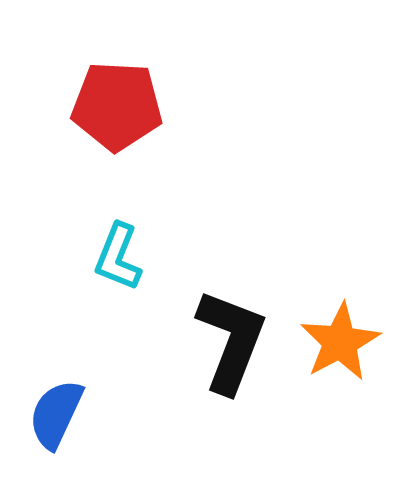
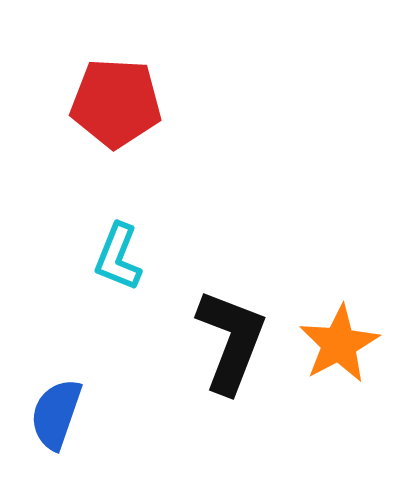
red pentagon: moved 1 px left, 3 px up
orange star: moved 1 px left, 2 px down
blue semicircle: rotated 6 degrees counterclockwise
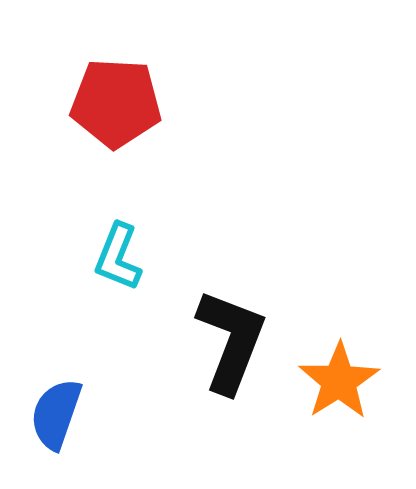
orange star: moved 37 px down; rotated 4 degrees counterclockwise
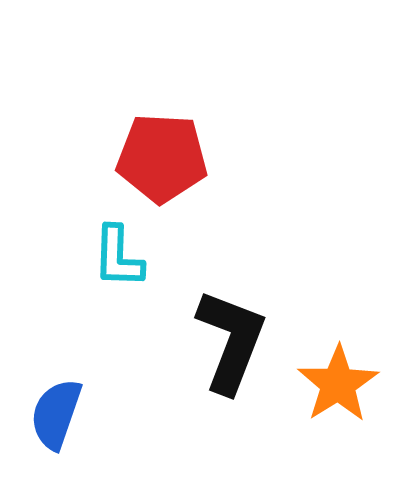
red pentagon: moved 46 px right, 55 px down
cyan L-shape: rotated 20 degrees counterclockwise
orange star: moved 1 px left, 3 px down
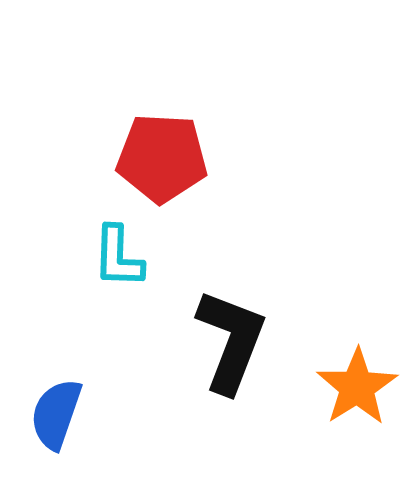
orange star: moved 19 px right, 3 px down
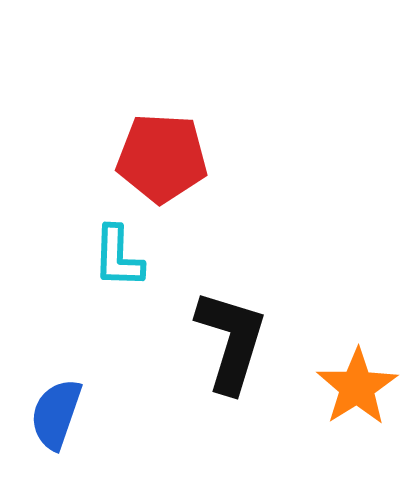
black L-shape: rotated 4 degrees counterclockwise
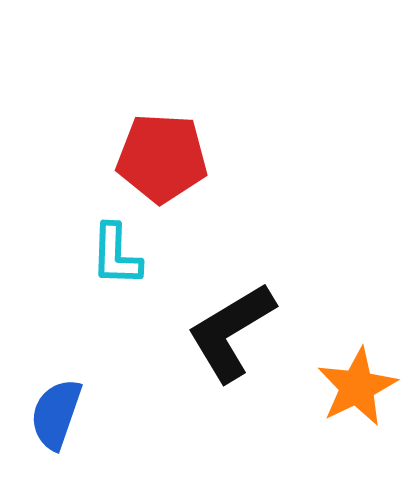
cyan L-shape: moved 2 px left, 2 px up
black L-shape: moved 9 px up; rotated 138 degrees counterclockwise
orange star: rotated 6 degrees clockwise
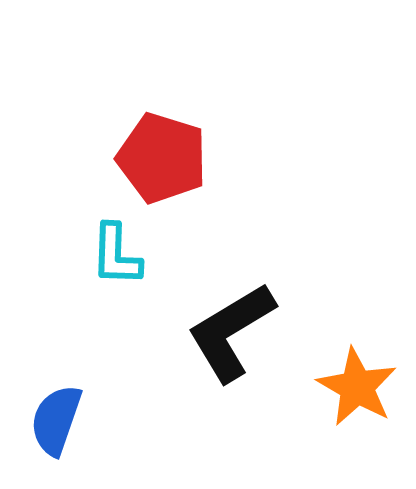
red pentagon: rotated 14 degrees clockwise
orange star: rotated 16 degrees counterclockwise
blue semicircle: moved 6 px down
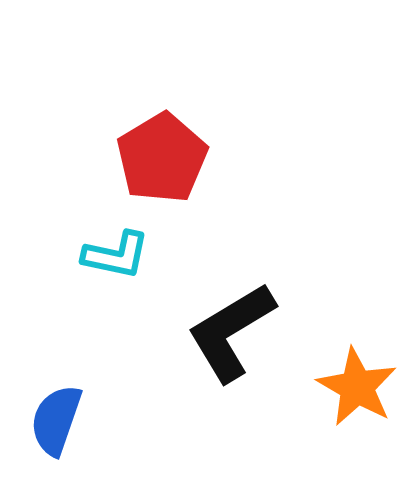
red pentagon: rotated 24 degrees clockwise
cyan L-shape: rotated 80 degrees counterclockwise
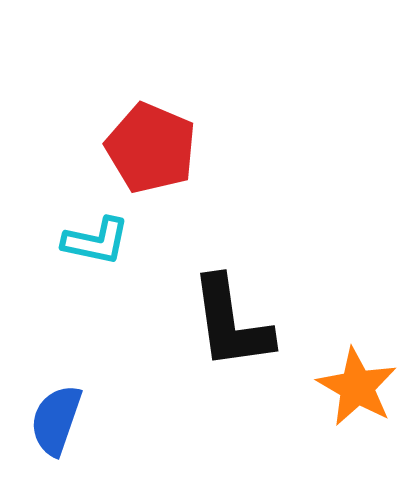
red pentagon: moved 11 px left, 10 px up; rotated 18 degrees counterclockwise
cyan L-shape: moved 20 px left, 14 px up
black L-shape: moved 9 px up; rotated 67 degrees counterclockwise
